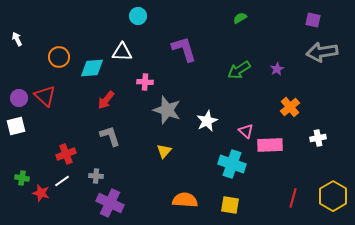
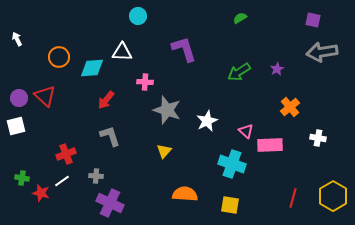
green arrow: moved 2 px down
white cross: rotated 21 degrees clockwise
orange semicircle: moved 6 px up
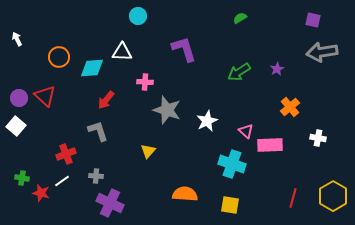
white square: rotated 36 degrees counterclockwise
gray L-shape: moved 12 px left, 5 px up
yellow triangle: moved 16 px left
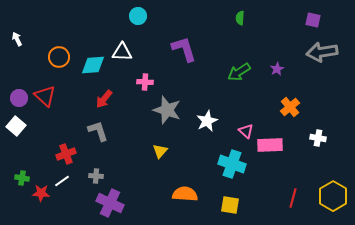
green semicircle: rotated 56 degrees counterclockwise
cyan diamond: moved 1 px right, 3 px up
red arrow: moved 2 px left, 1 px up
yellow triangle: moved 12 px right
red star: rotated 12 degrees counterclockwise
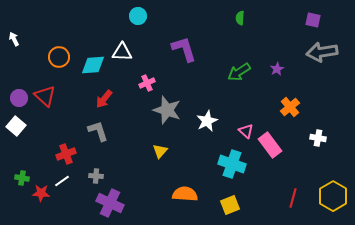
white arrow: moved 3 px left
pink cross: moved 2 px right, 1 px down; rotated 28 degrees counterclockwise
pink rectangle: rotated 55 degrees clockwise
yellow square: rotated 30 degrees counterclockwise
